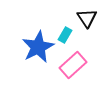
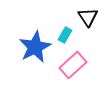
black triangle: moved 1 px right, 1 px up
blue star: moved 3 px left
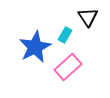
pink rectangle: moved 5 px left, 2 px down
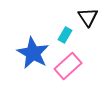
blue star: moved 2 px left, 6 px down; rotated 16 degrees counterclockwise
pink rectangle: moved 1 px up
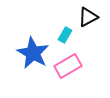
black triangle: rotated 35 degrees clockwise
pink rectangle: rotated 12 degrees clockwise
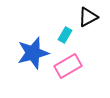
blue star: rotated 28 degrees clockwise
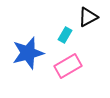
blue star: moved 5 px left
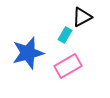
black triangle: moved 6 px left
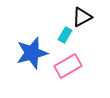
blue star: moved 4 px right
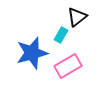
black triangle: moved 5 px left; rotated 10 degrees counterclockwise
cyan rectangle: moved 4 px left
